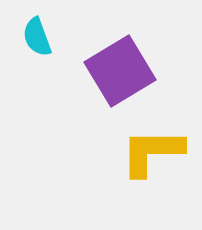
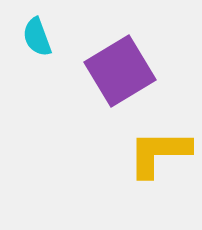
yellow L-shape: moved 7 px right, 1 px down
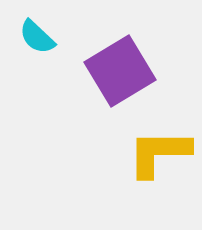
cyan semicircle: rotated 27 degrees counterclockwise
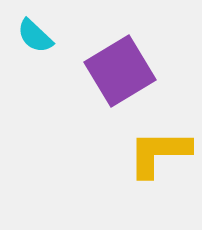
cyan semicircle: moved 2 px left, 1 px up
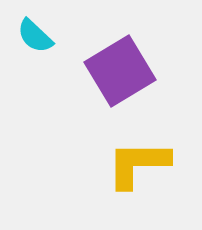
yellow L-shape: moved 21 px left, 11 px down
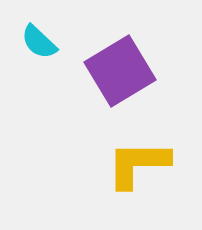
cyan semicircle: moved 4 px right, 6 px down
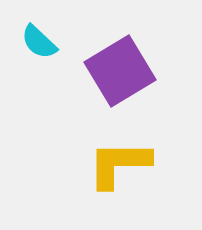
yellow L-shape: moved 19 px left
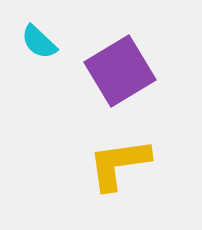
yellow L-shape: rotated 8 degrees counterclockwise
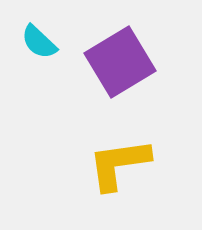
purple square: moved 9 px up
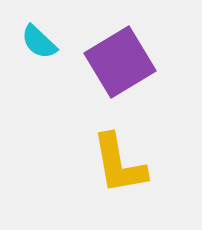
yellow L-shape: rotated 92 degrees counterclockwise
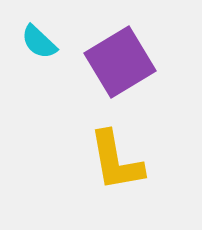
yellow L-shape: moved 3 px left, 3 px up
